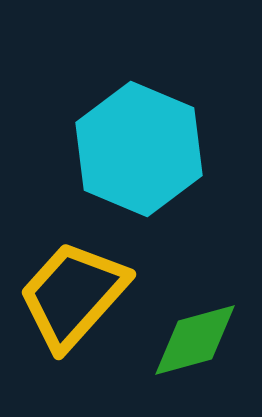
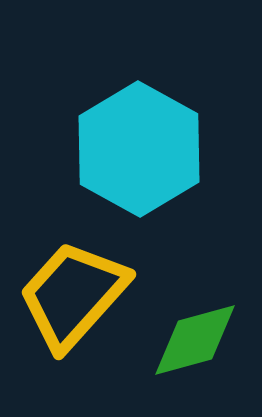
cyan hexagon: rotated 6 degrees clockwise
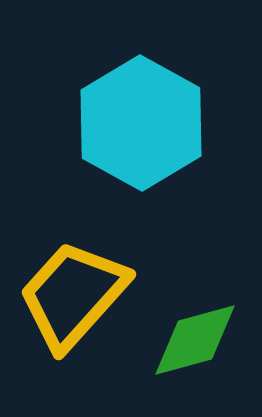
cyan hexagon: moved 2 px right, 26 px up
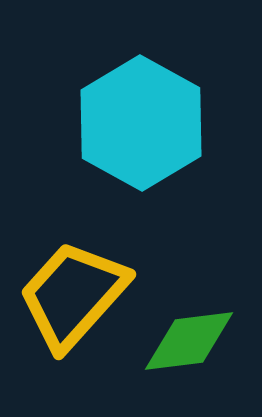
green diamond: moved 6 px left, 1 px down; rotated 8 degrees clockwise
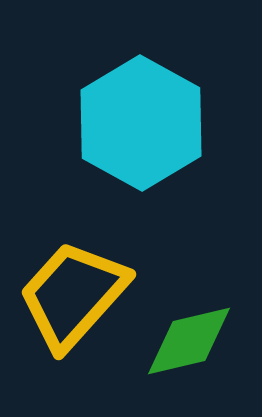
green diamond: rotated 6 degrees counterclockwise
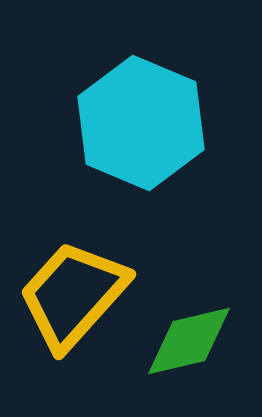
cyan hexagon: rotated 6 degrees counterclockwise
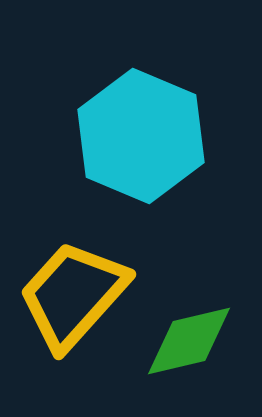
cyan hexagon: moved 13 px down
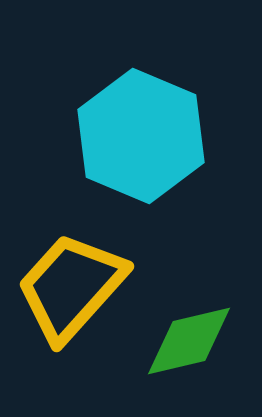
yellow trapezoid: moved 2 px left, 8 px up
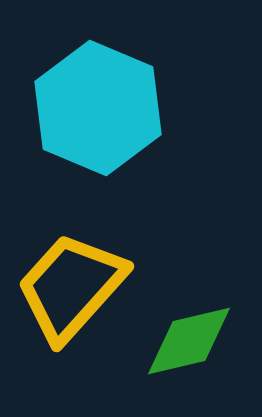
cyan hexagon: moved 43 px left, 28 px up
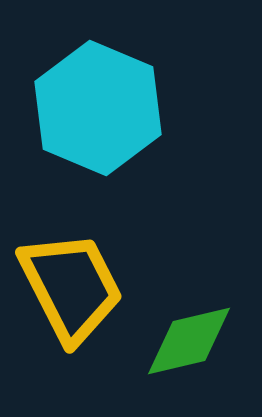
yellow trapezoid: rotated 111 degrees clockwise
